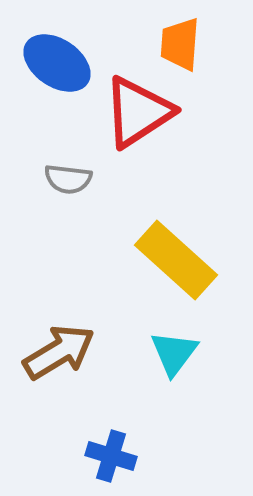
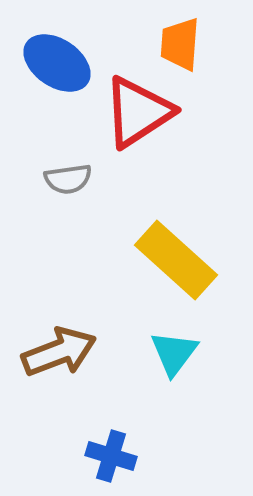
gray semicircle: rotated 15 degrees counterclockwise
brown arrow: rotated 10 degrees clockwise
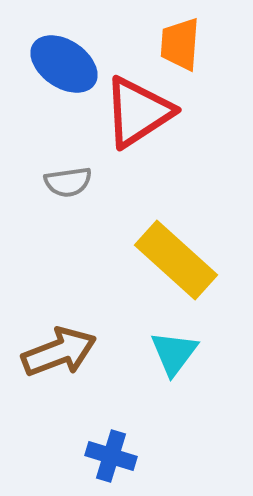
blue ellipse: moved 7 px right, 1 px down
gray semicircle: moved 3 px down
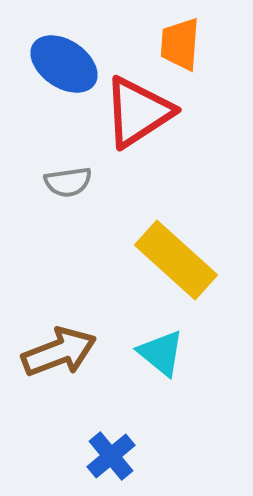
cyan triangle: moved 13 px left; rotated 28 degrees counterclockwise
blue cross: rotated 33 degrees clockwise
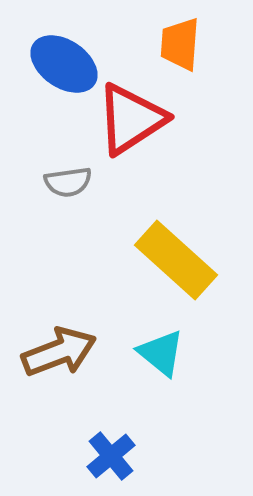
red triangle: moved 7 px left, 7 px down
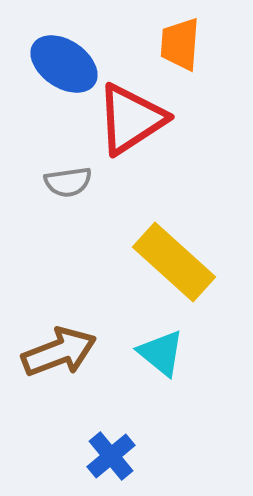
yellow rectangle: moved 2 px left, 2 px down
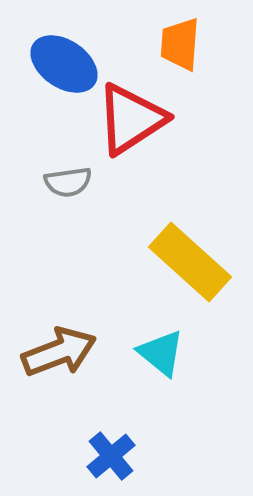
yellow rectangle: moved 16 px right
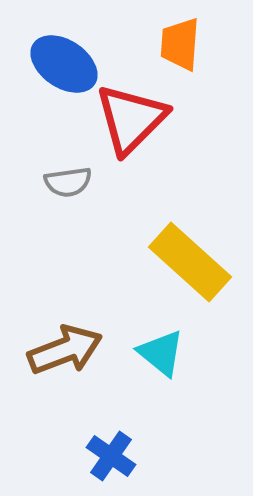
red triangle: rotated 12 degrees counterclockwise
brown arrow: moved 6 px right, 2 px up
blue cross: rotated 15 degrees counterclockwise
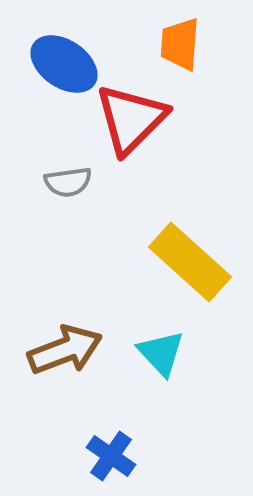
cyan triangle: rotated 8 degrees clockwise
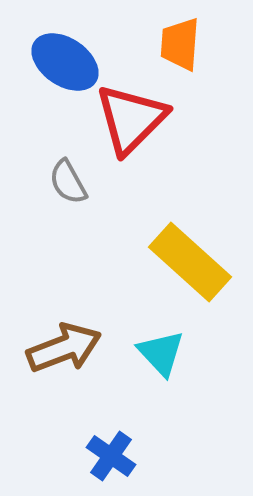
blue ellipse: moved 1 px right, 2 px up
gray semicircle: rotated 69 degrees clockwise
brown arrow: moved 1 px left, 2 px up
